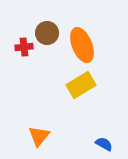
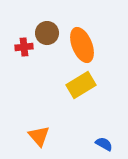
orange triangle: rotated 20 degrees counterclockwise
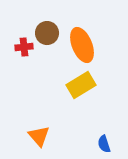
blue semicircle: rotated 138 degrees counterclockwise
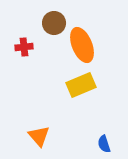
brown circle: moved 7 px right, 10 px up
yellow rectangle: rotated 8 degrees clockwise
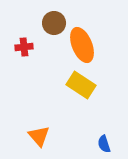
yellow rectangle: rotated 56 degrees clockwise
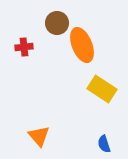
brown circle: moved 3 px right
yellow rectangle: moved 21 px right, 4 px down
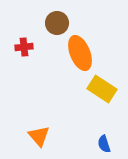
orange ellipse: moved 2 px left, 8 px down
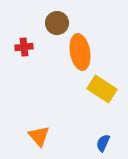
orange ellipse: moved 1 px up; rotated 12 degrees clockwise
blue semicircle: moved 1 px left, 1 px up; rotated 42 degrees clockwise
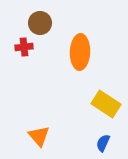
brown circle: moved 17 px left
orange ellipse: rotated 12 degrees clockwise
yellow rectangle: moved 4 px right, 15 px down
